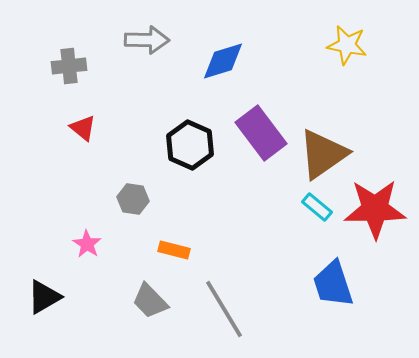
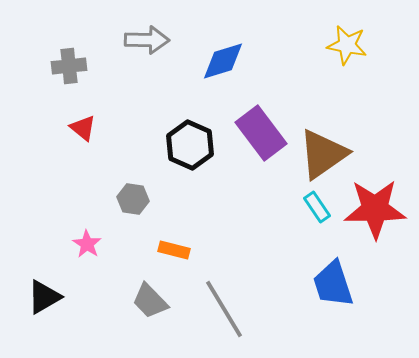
cyan rectangle: rotated 16 degrees clockwise
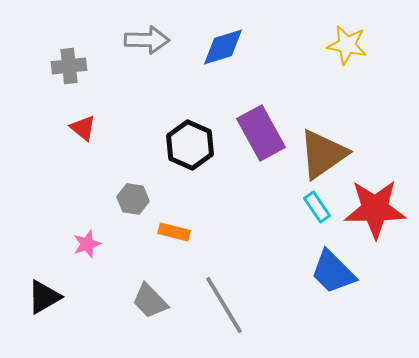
blue diamond: moved 14 px up
purple rectangle: rotated 8 degrees clockwise
pink star: rotated 20 degrees clockwise
orange rectangle: moved 18 px up
blue trapezoid: moved 12 px up; rotated 27 degrees counterclockwise
gray line: moved 4 px up
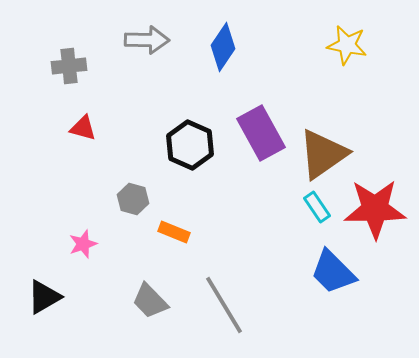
blue diamond: rotated 39 degrees counterclockwise
red triangle: rotated 24 degrees counterclockwise
gray hexagon: rotated 8 degrees clockwise
orange rectangle: rotated 8 degrees clockwise
pink star: moved 4 px left
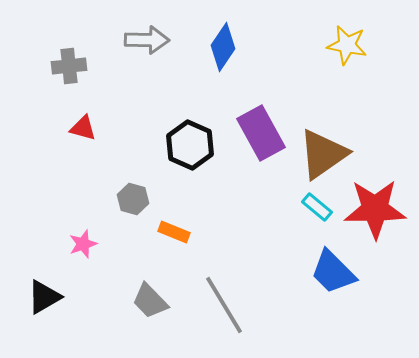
cyan rectangle: rotated 16 degrees counterclockwise
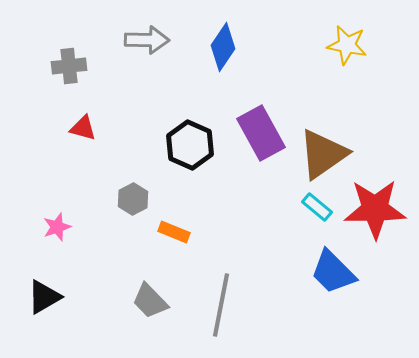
gray hexagon: rotated 16 degrees clockwise
pink star: moved 26 px left, 17 px up
gray line: moved 3 px left; rotated 42 degrees clockwise
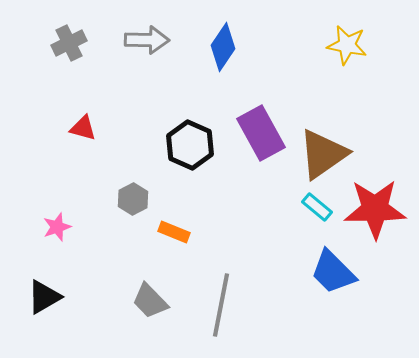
gray cross: moved 23 px up; rotated 20 degrees counterclockwise
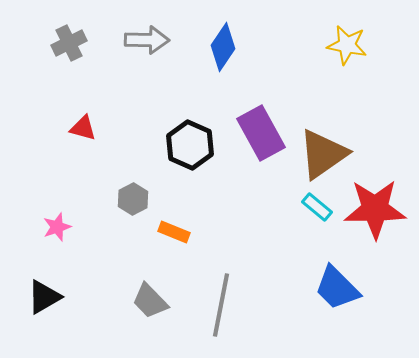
blue trapezoid: moved 4 px right, 16 px down
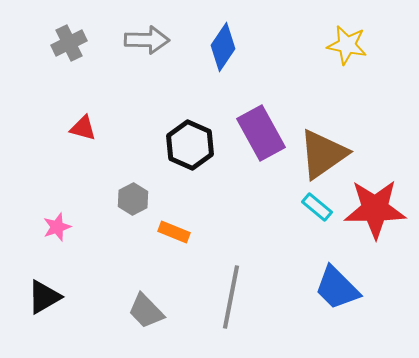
gray trapezoid: moved 4 px left, 10 px down
gray line: moved 10 px right, 8 px up
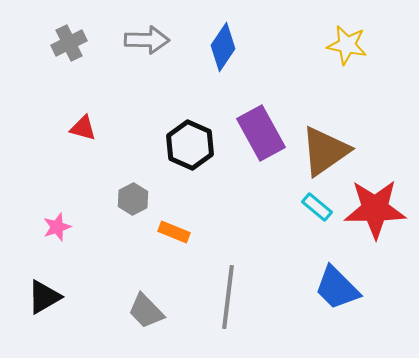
brown triangle: moved 2 px right, 3 px up
gray line: moved 3 px left; rotated 4 degrees counterclockwise
